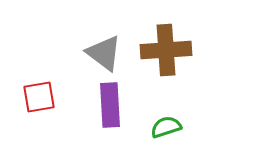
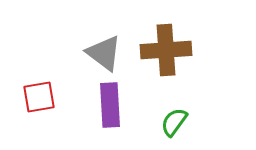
green semicircle: moved 8 px right, 5 px up; rotated 36 degrees counterclockwise
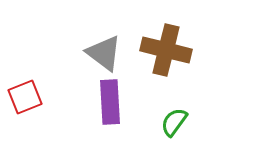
brown cross: rotated 18 degrees clockwise
red square: moved 14 px left; rotated 12 degrees counterclockwise
purple rectangle: moved 3 px up
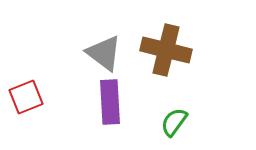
red square: moved 1 px right
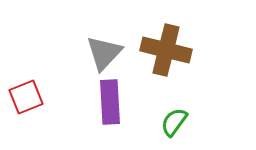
gray triangle: rotated 36 degrees clockwise
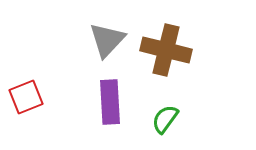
gray triangle: moved 3 px right, 13 px up
green semicircle: moved 9 px left, 3 px up
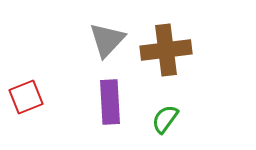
brown cross: rotated 21 degrees counterclockwise
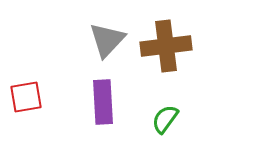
brown cross: moved 4 px up
red square: rotated 12 degrees clockwise
purple rectangle: moved 7 px left
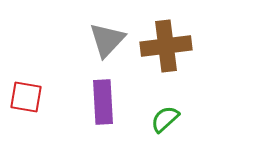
red square: rotated 20 degrees clockwise
green semicircle: rotated 12 degrees clockwise
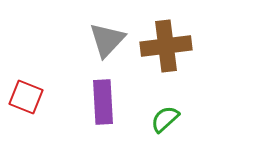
red square: rotated 12 degrees clockwise
